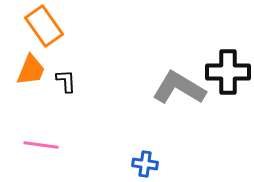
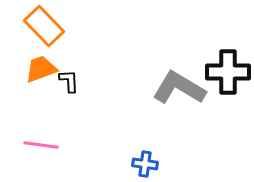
orange rectangle: rotated 9 degrees counterclockwise
orange trapezoid: moved 10 px right, 1 px up; rotated 132 degrees counterclockwise
black L-shape: moved 3 px right
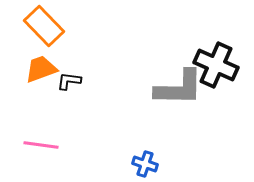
black cross: moved 12 px left, 7 px up; rotated 24 degrees clockwise
black L-shape: rotated 80 degrees counterclockwise
gray L-shape: rotated 150 degrees clockwise
blue cross: rotated 10 degrees clockwise
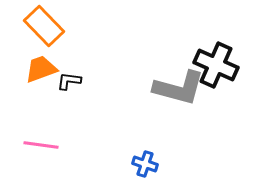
gray L-shape: rotated 14 degrees clockwise
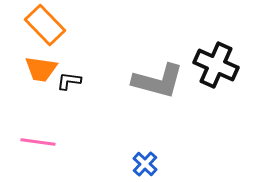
orange rectangle: moved 1 px right, 1 px up
orange trapezoid: rotated 152 degrees counterclockwise
gray L-shape: moved 21 px left, 7 px up
pink line: moved 3 px left, 3 px up
blue cross: rotated 25 degrees clockwise
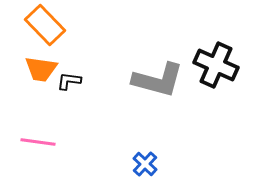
gray L-shape: moved 1 px up
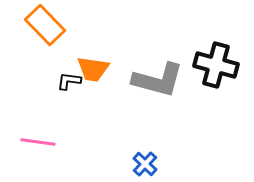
black cross: rotated 9 degrees counterclockwise
orange trapezoid: moved 52 px right
